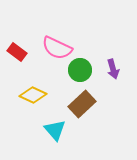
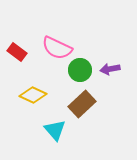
purple arrow: moved 3 px left; rotated 96 degrees clockwise
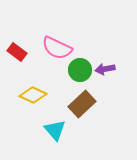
purple arrow: moved 5 px left
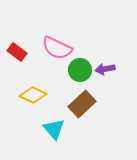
cyan triangle: moved 1 px left, 1 px up
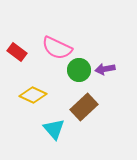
green circle: moved 1 px left
brown rectangle: moved 2 px right, 3 px down
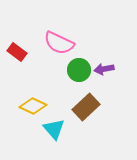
pink semicircle: moved 2 px right, 5 px up
purple arrow: moved 1 px left
yellow diamond: moved 11 px down
brown rectangle: moved 2 px right
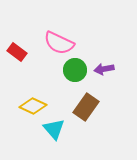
green circle: moved 4 px left
brown rectangle: rotated 12 degrees counterclockwise
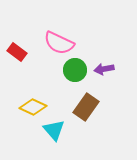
yellow diamond: moved 1 px down
cyan triangle: moved 1 px down
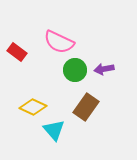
pink semicircle: moved 1 px up
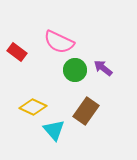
purple arrow: moved 1 px left, 1 px up; rotated 48 degrees clockwise
brown rectangle: moved 4 px down
